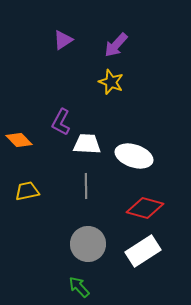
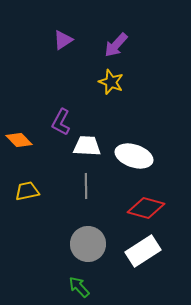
white trapezoid: moved 2 px down
red diamond: moved 1 px right
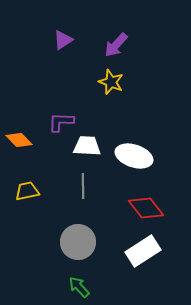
purple L-shape: rotated 64 degrees clockwise
gray line: moved 3 px left
red diamond: rotated 36 degrees clockwise
gray circle: moved 10 px left, 2 px up
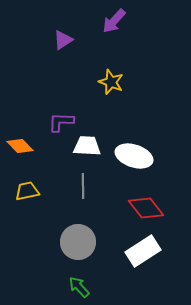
purple arrow: moved 2 px left, 24 px up
orange diamond: moved 1 px right, 6 px down
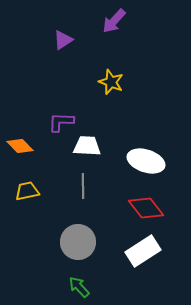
white ellipse: moved 12 px right, 5 px down
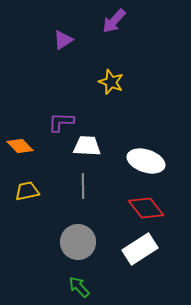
white rectangle: moved 3 px left, 2 px up
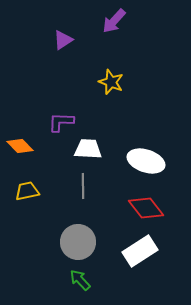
white trapezoid: moved 1 px right, 3 px down
white rectangle: moved 2 px down
green arrow: moved 1 px right, 7 px up
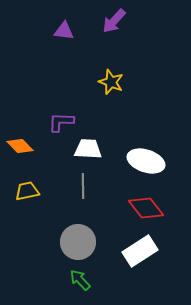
purple triangle: moved 1 px right, 9 px up; rotated 40 degrees clockwise
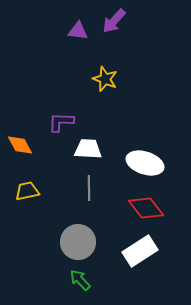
purple triangle: moved 14 px right
yellow star: moved 6 px left, 3 px up
orange diamond: moved 1 px up; rotated 16 degrees clockwise
white ellipse: moved 1 px left, 2 px down
gray line: moved 6 px right, 2 px down
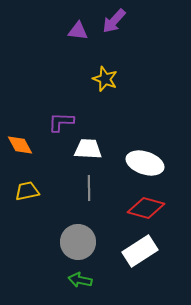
red diamond: rotated 36 degrees counterclockwise
green arrow: rotated 35 degrees counterclockwise
